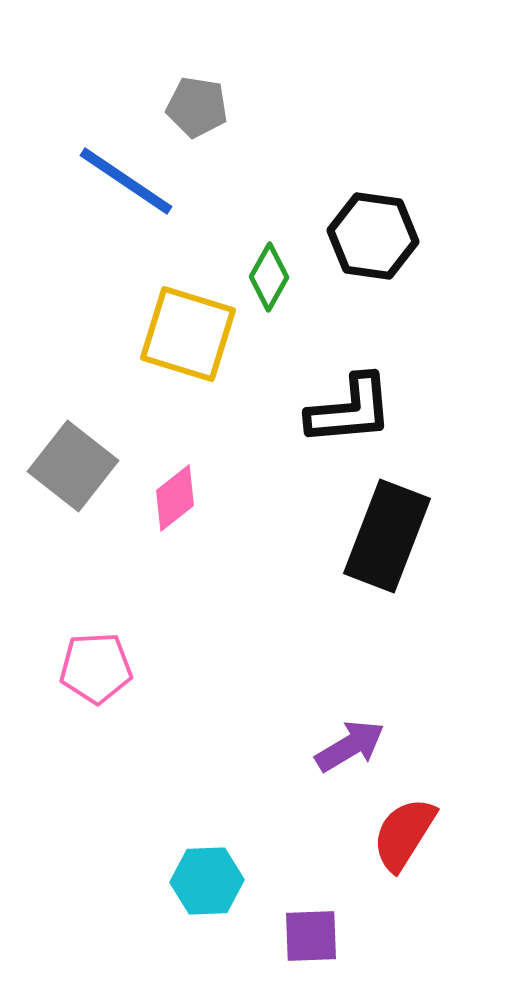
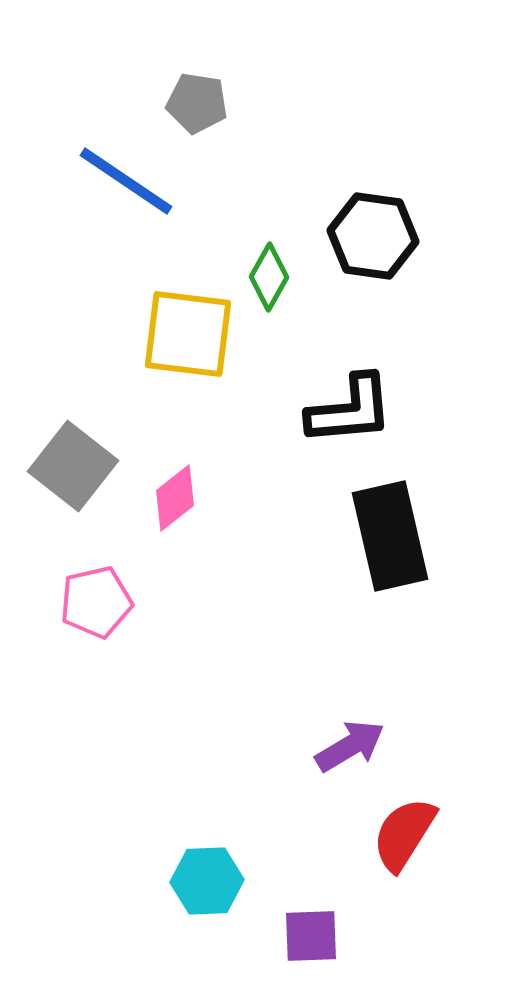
gray pentagon: moved 4 px up
yellow square: rotated 10 degrees counterclockwise
black rectangle: moved 3 px right; rotated 34 degrees counterclockwise
pink pentagon: moved 66 px up; rotated 10 degrees counterclockwise
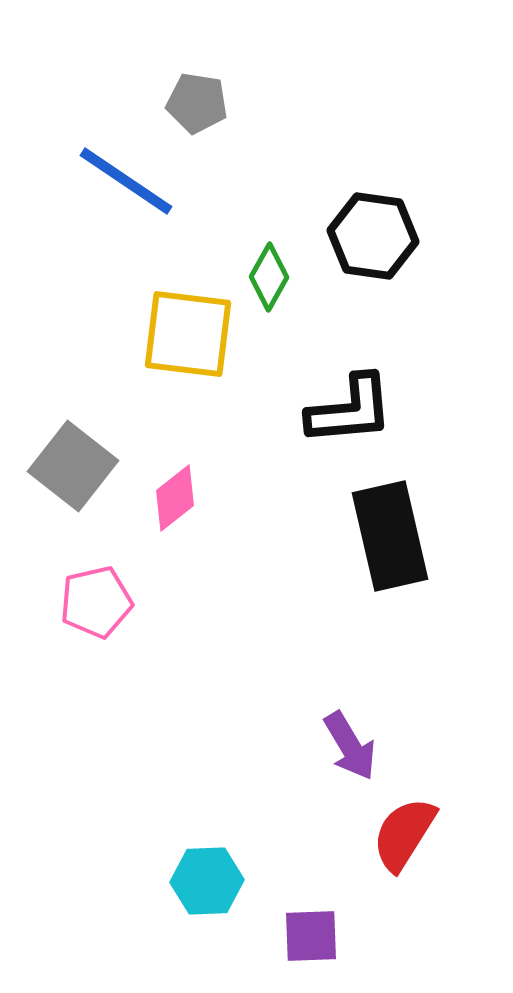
purple arrow: rotated 90 degrees clockwise
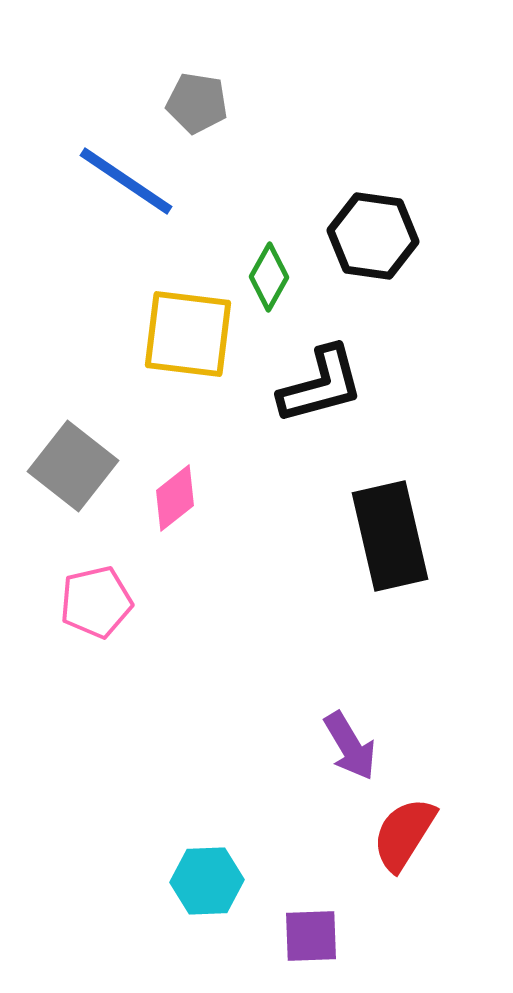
black L-shape: moved 29 px left, 25 px up; rotated 10 degrees counterclockwise
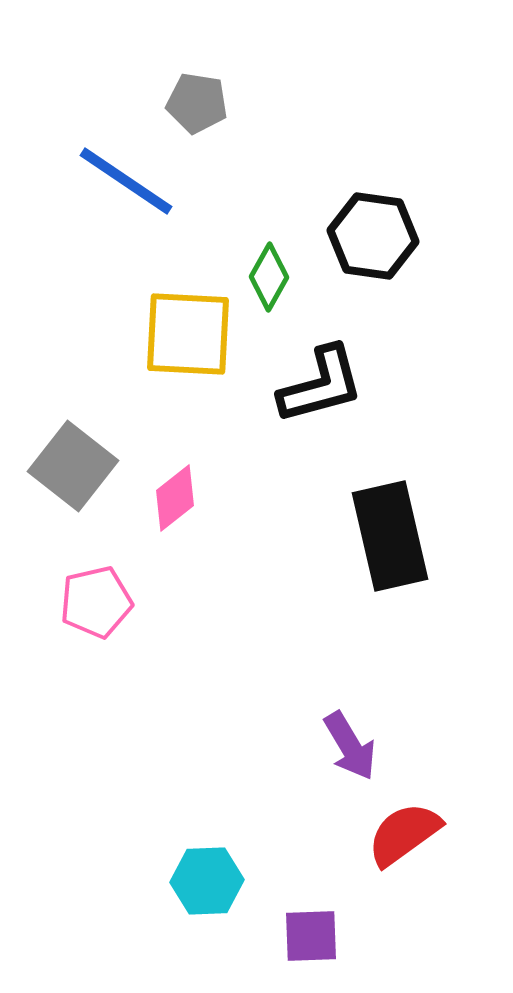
yellow square: rotated 4 degrees counterclockwise
red semicircle: rotated 22 degrees clockwise
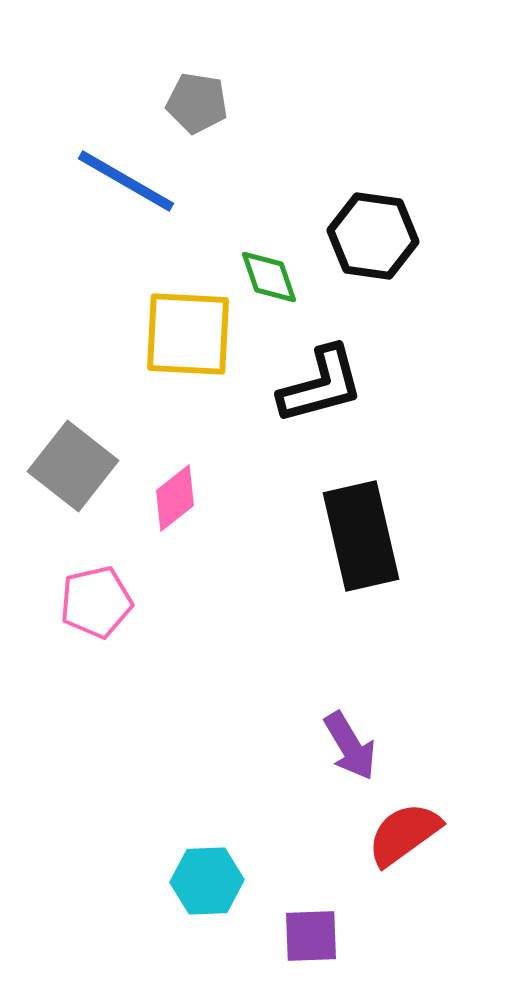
blue line: rotated 4 degrees counterclockwise
green diamond: rotated 48 degrees counterclockwise
black rectangle: moved 29 px left
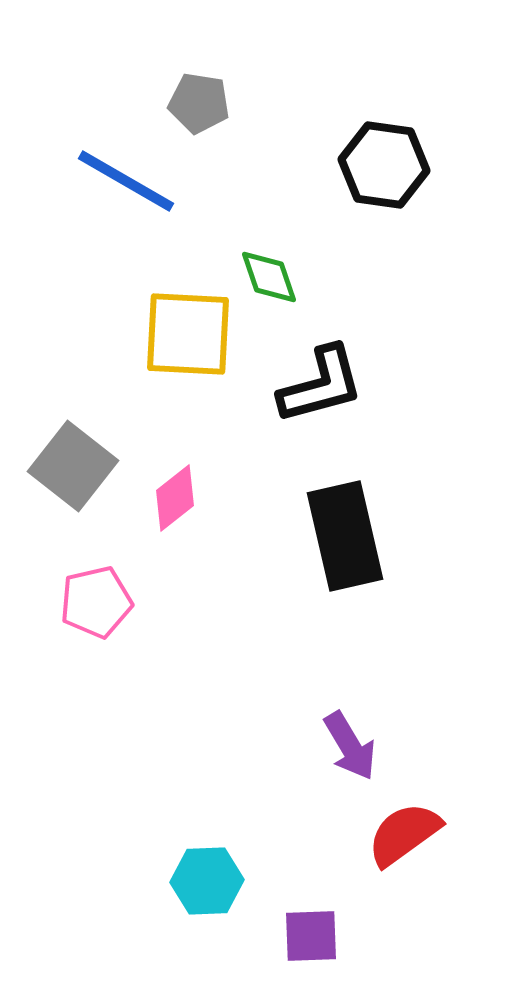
gray pentagon: moved 2 px right
black hexagon: moved 11 px right, 71 px up
black rectangle: moved 16 px left
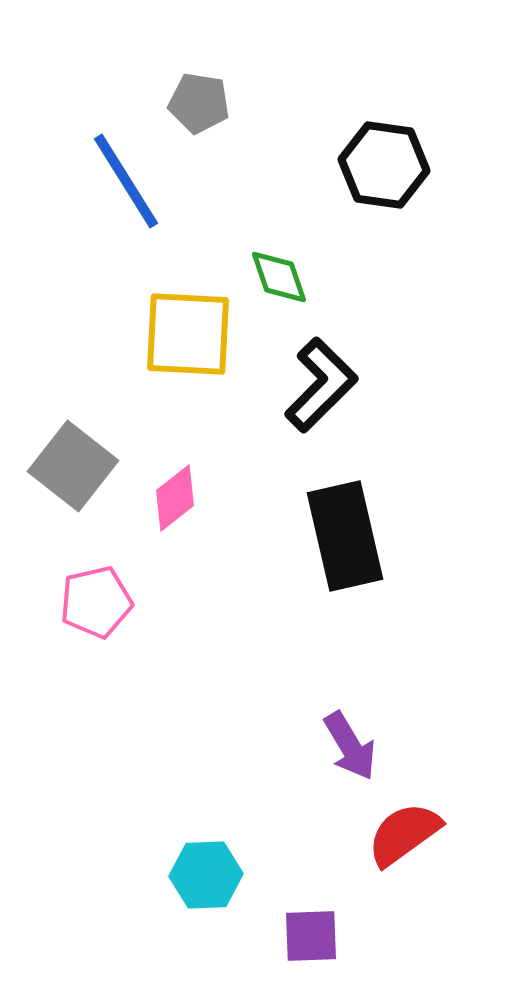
blue line: rotated 28 degrees clockwise
green diamond: moved 10 px right
black L-shape: rotated 30 degrees counterclockwise
cyan hexagon: moved 1 px left, 6 px up
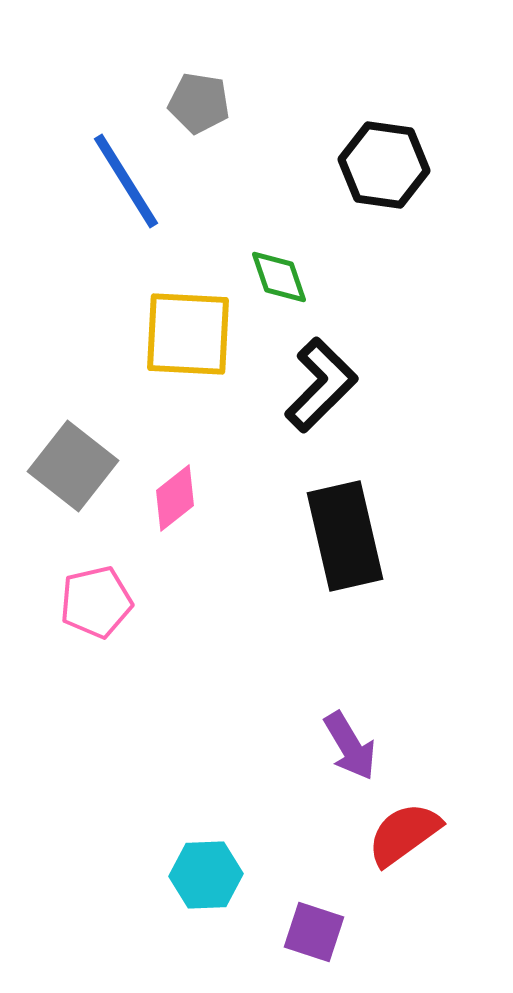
purple square: moved 3 px right, 4 px up; rotated 20 degrees clockwise
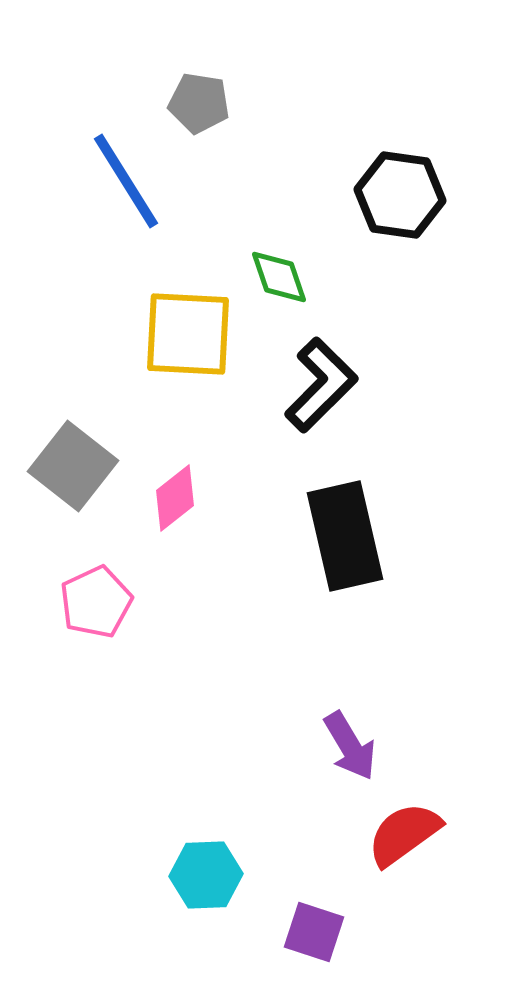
black hexagon: moved 16 px right, 30 px down
pink pentagon: rotated 12 degrees counterclockwise
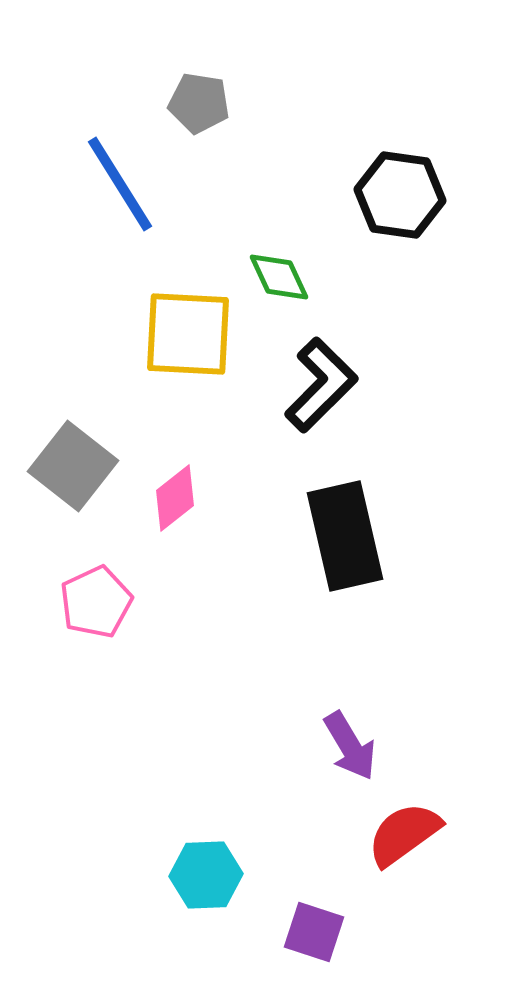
blue line: moved 6 px left, 3 px down
green diamond: rotated 6 degrees counterclockwise
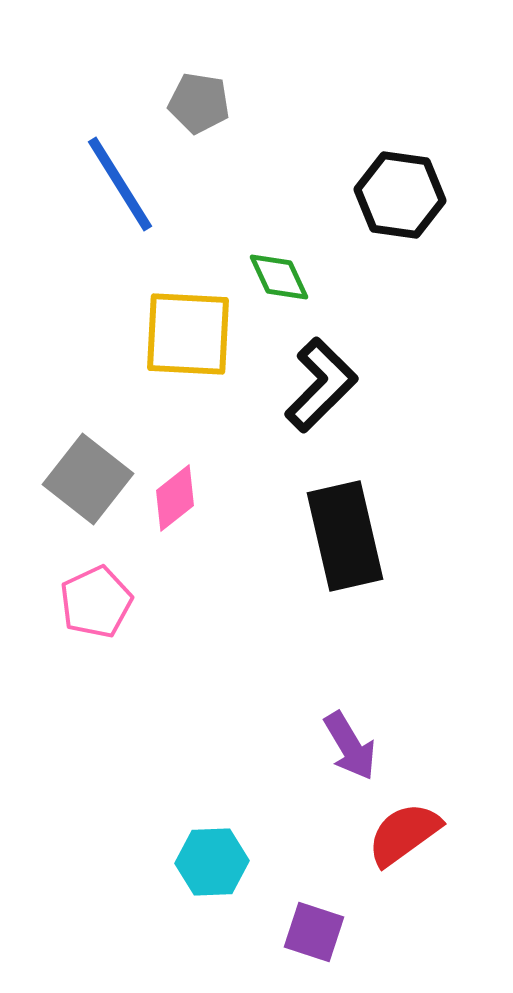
gray square: moved 15 px right, 13 px down
cyan hexagon: moved 6 px right, 13 px up
